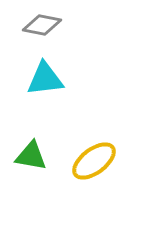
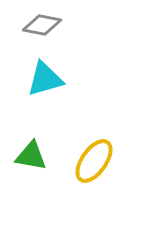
cyan triangle: rotated 9 degrees counterclockwise
yellow ellipse: rotated 18 degrees counterclockwise
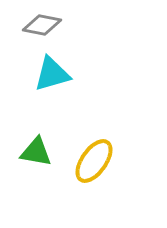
cyan triangle: moved 7 px right, 5 px up
green triangle: moved 5 px right, 4 px up
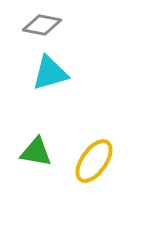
cyan triangle: moved 2 px left, 1 px up
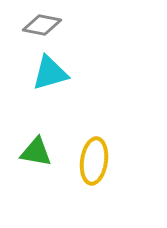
yellow ellipse: rotated 27 degrees counterclockwise
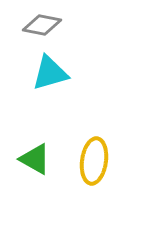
green triangle: moved 1 px left, 7 px down; rotated 20 degrees clockwise
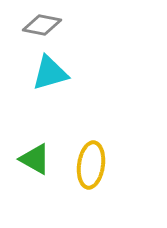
yellow ellipse: moved 3 px left, 4 px down
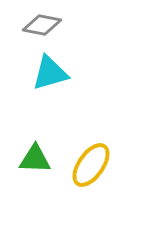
green triangle: rotated 28 degrees counterclockwise
yellow ellipse: rotated 27 degrees clockwise
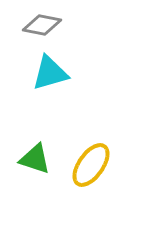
green triangle: rotated 16 degrees clockwise
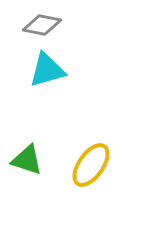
cyan triangle: moved 3 px left, 3 px up
green triangle: moved 8 px left, 1 px down
